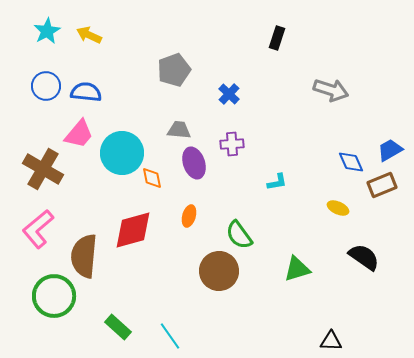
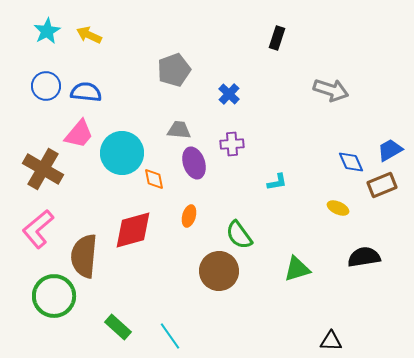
orange diamond: moved 2 px right, 1 px down
black semicircle: rotated 44 degrees counterclockwise
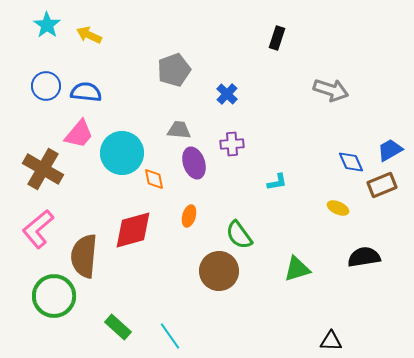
cyan star: moved 6 px up; rotated 8 degrees counterclockwise
blue cross: moved 2 px left
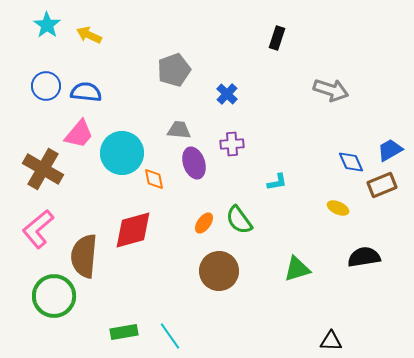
orange ellipse: moved 15 px right, 7 px down; rotated 20 degrees clockwise
green semicircle: moved 15 px up
green rectangle: moved 6 px right, 5 px down; rotated 52 degrees counterclockwise
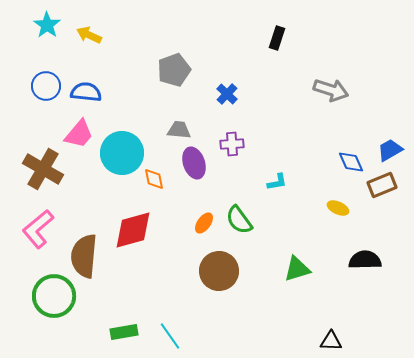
black semicircle: moved 1 px right, 3 px down; rotated 8 degrees clockwise
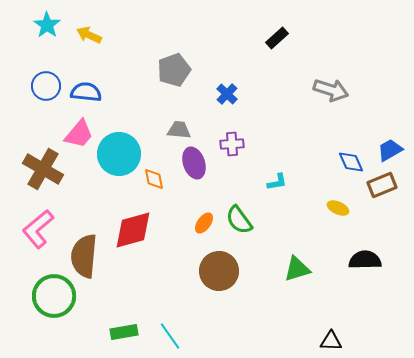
black rectangle: rotated 30 degrees clockwise
cyan circle: moved 3 px left, 1 px down
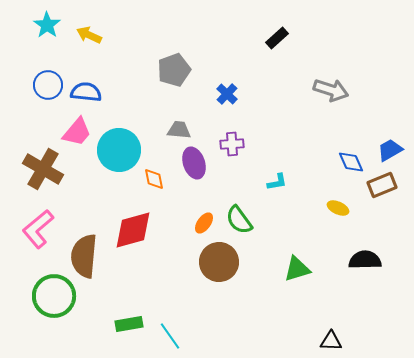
blue circle: moved 2 px right, 1 px up
pink trapezoid: moved 2 px left, 2 px up
cyan circle: moved 4 px up
brown circle: moved 9 px up
green rectangle: moved 5 px right, 8 px up
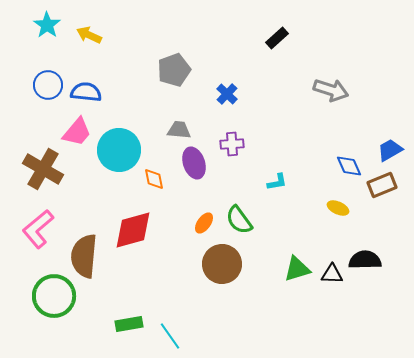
blue diamond: moved 2 px left, 4 px down
brown circle: moved 3 px right, 2 px down
black triangle: moved 1 px right, 67 px up
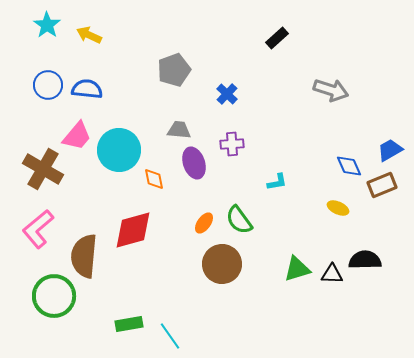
blue semicircle: moved 1 px right, 3 px up
pink trapezoid: moved 4 px down
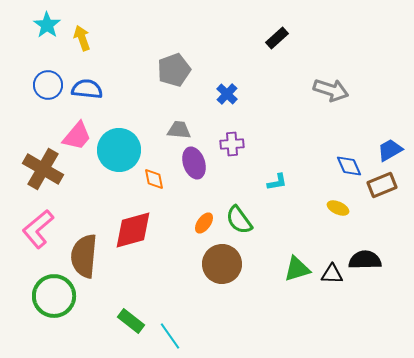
yellow arrow: moved 7 px left, 3 px down; rotated 45 degrees clockwise
green rectangle: moved 2 px right, 3 px up; rotated 48 degrees clockwise
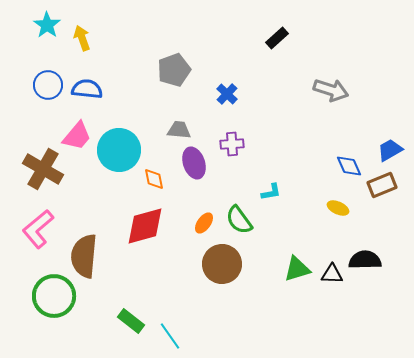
cyan L-shape: moved 6 px left, 10 px down
red diamond: moved 12 px right, 4 px up
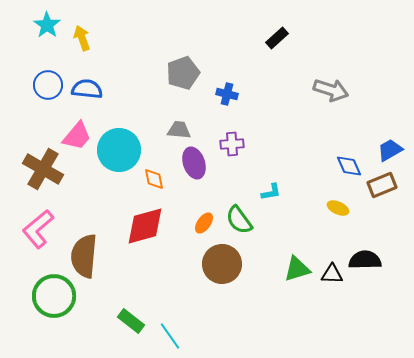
gray pentagon: moved 9 px right, 3 px down
blue cross: rotated 30 degrees counterclockwise
